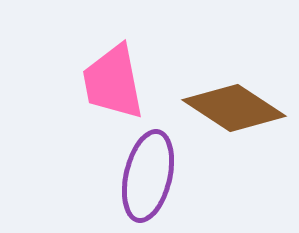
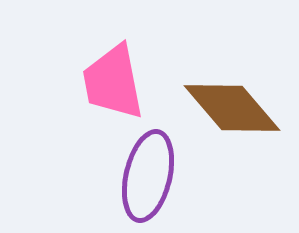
brown diamond: moved 2 px left; rotated 16 degrees clockwise
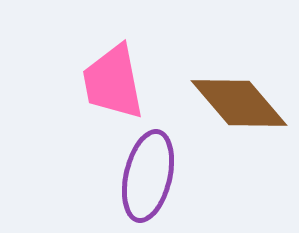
brown diamond: moved 7 px right, 5 px up
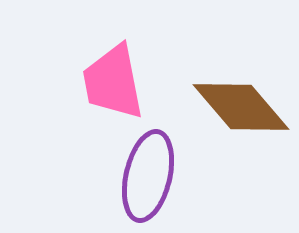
brown diamond: moved 2 px right, 4 px down
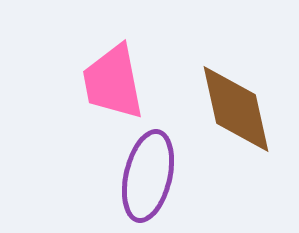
brown diamond: moved 5 px left, 2 px down; rotated 28 degrees clockwise
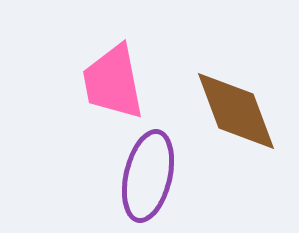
brown diamond: moved 2 px down; rotated 8 degrees counterclockwise
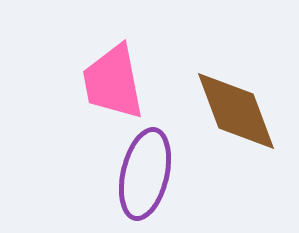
purple ellipse: moved 3 px left, 2 px up
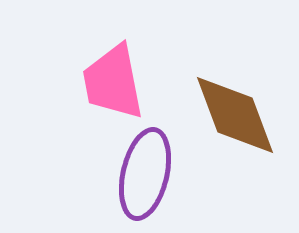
brown diamond: moved 1 px left, 4 px down
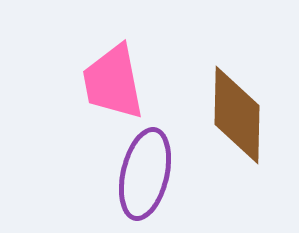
brown diamond: moved 2 px right; rotated 22 degrees clockwise
